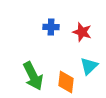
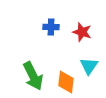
cyan triangle: rotated 12 degrees counterclockwise
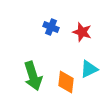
blue cross: rotated 21 degrees clockwise
cyan triangle: moved 3 px down; rotated 30 degrees clockwise
green arrow: rotated 8 degrees clockwise
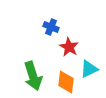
red star: moved 13 px left, 15 px down; rotated 12 degrees clockwise
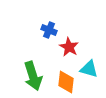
blue cross: moved 2 px left, 3 px down
cyan triangle: rotated 42 degrees clockwise
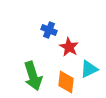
cyan triangle: rotated 42 degrees counterclockwise
